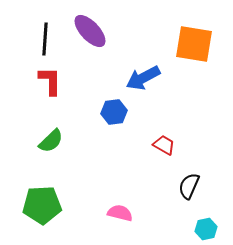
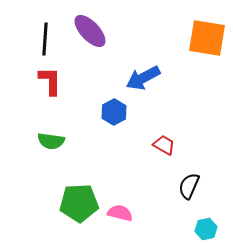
orange square: moved 13 px right, 6 px up
blue hexagon: rotated 20 degrees counterclockwise
green semicircle: rotated 52 degrees clockwise
green pentagon: moved 37 px right, 2 px up
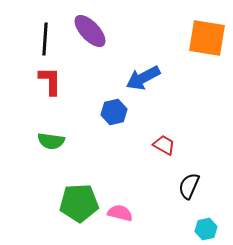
blue hexagon: rotated 15 degrees clockwise
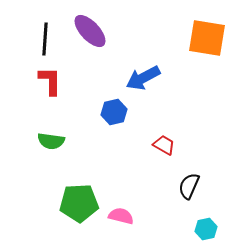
pink semicircle: moved 1 px right, 3 px down
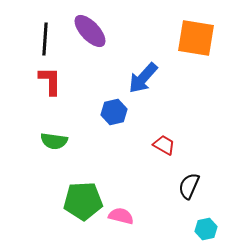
orange square: moved 11 px left
blue arrow: rotated 20 degrees counterclockwise
green semicircle: moved 3 px right
green pentagon: moved 4 px right, 2 px up
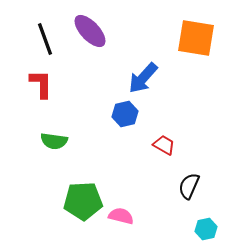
black line: rotated 24 degrees counterclockwise
red L-shape: moved 9 px left, 3 px down
blue hexagon: moved 11 px right, 2 px down
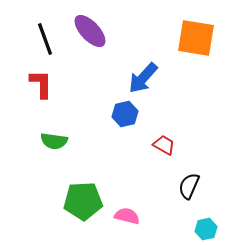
pink semicircle: moved 6 px right
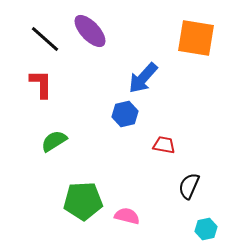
black line: rotated 28 degrees counterclockwise
green semicircle: rotated 140 degrees clockwise
red trapezoid: rotated 20 degrees counterclockwise
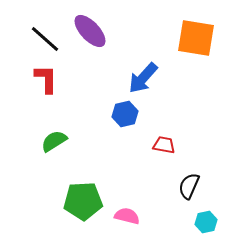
red L-shape: moved 5 px right, 5 px up
cyan hexagon: moved 7 px up
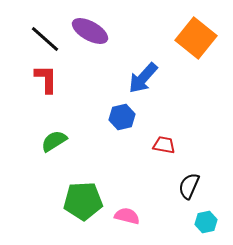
purple ellipse: rotated 18 degrees counterclockwise
orange square: rotated 30 degrees clockwise
blue hexagon: moved 3 px left, 3 px down
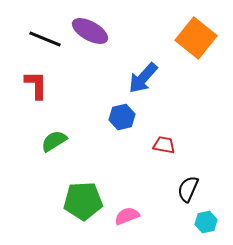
black line: rotated 20 degrees counterclockwise
red L-shape: moved 10 px left, 6 px down
black semicircle: moved 1 px left, 3 px down
pink semicircle: rotated 35 degrees counterclockwise
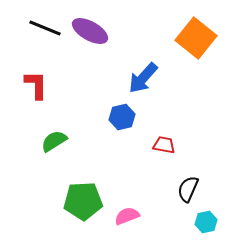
black line: moved 11 px up
